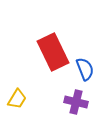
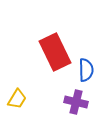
red rectangle: moved 2 px right
blue semicircle: moved 1 px right, 1 px down; rotated 20 degrees clockwise
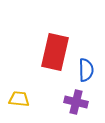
red rectangle: rotated 39 degrees clockwise
yellow trapezoid: moved 2 px right; rotated 115 degrees counterclockwise
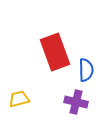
red rectangle: rotated 33 degrees counterclockwise
yellow trapezoid: rotated 20 degrees counterclockwise
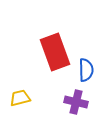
yellow trapezoid: moved 1 px right, 1 px up
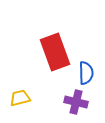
blue semicircle: moved 3 px down
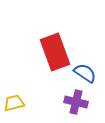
blue semicircle: moved 1 px left; rotated 55 degrees counterclockwise
yellow trapezoid: moved 6 px left, 5 px down
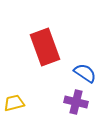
red rectangle: moved 10 px left, 5 px up
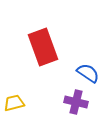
red rectangle: moved 2 px left
blue semicircle: moved 3 px right
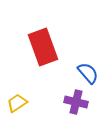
blue semicircle: rotated 15 degrees clockwise
yellow trapezoid: moved 3 px right; rotated 20 degrees counterclockwise
